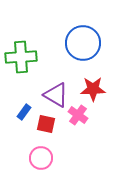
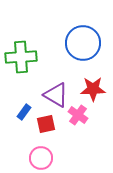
red square: rotated 24 degrees counterclockwise
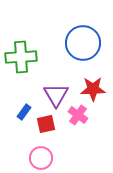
purple triangle: rotated 28 degrees clockwise
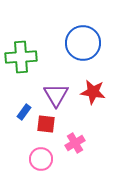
red star: moved 3 px down; rotated 10 degrees clockwise
pink cross: moved 3 px left, 28 px down; rotated 24 degrees clockwise
red square: rotated 18 degrees clockwise
pink circle: moved 1 px down
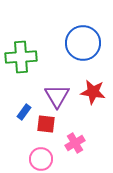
purple triangle: moved 1 px right, 1 px down
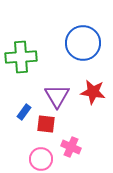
pink cross: moved 4 px left, 4 px down; rotated 36 degrees counterclockwise
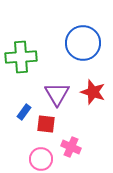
red star: rotated 10 degrees clockwise
purple triangle: moved 2 px up
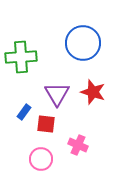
pink cross: moved 7 px right, 2 px up
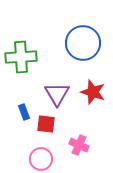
blue rectangle: rotated 56 degrees counterclockwise
pink cross: moved 1 px right
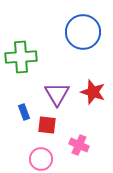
blue circle: moved 11 px up
red square: moved 1 px right, 1 px down
